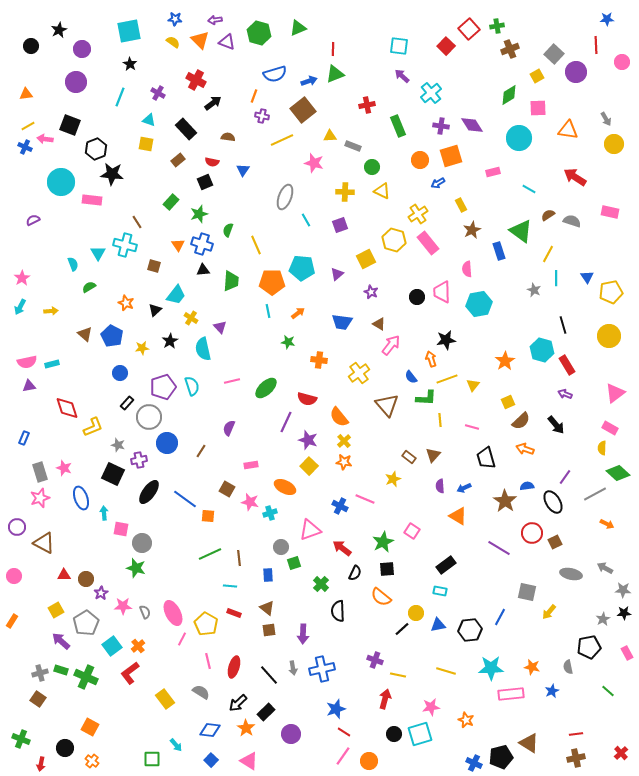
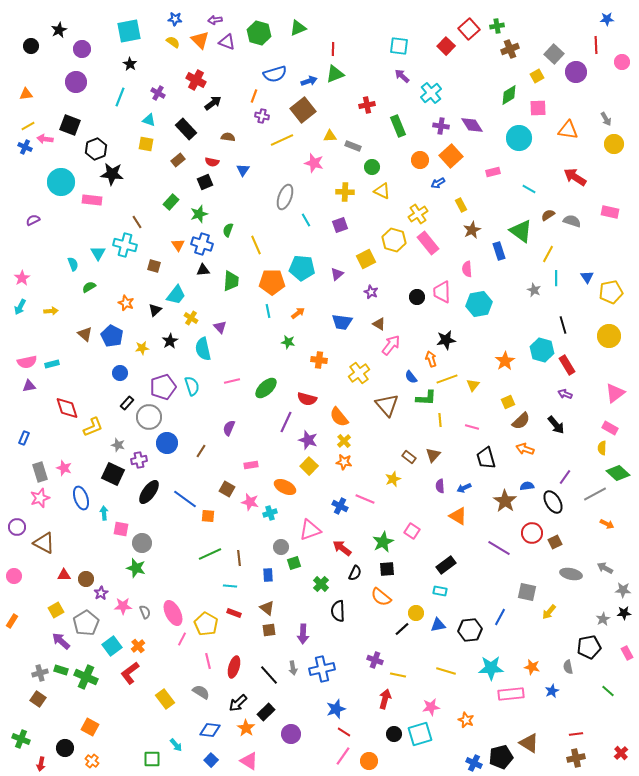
orange square at (451, 156): rotated 25 degrees counterclockwise
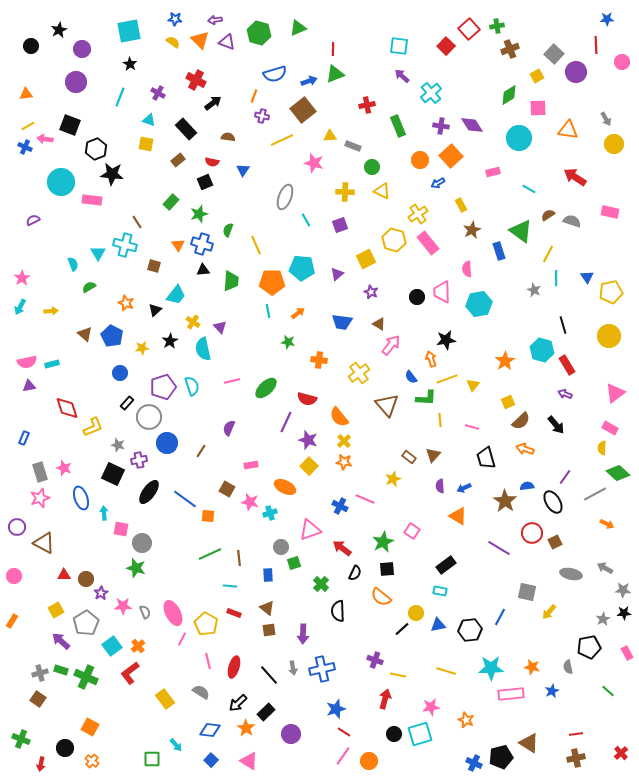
yellow cross at (191, 318): moved 2 px right, 4 px down
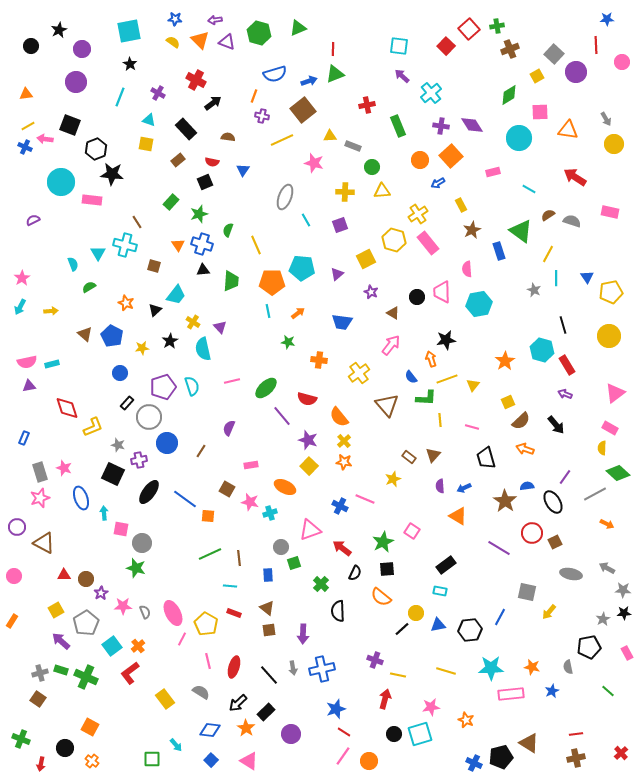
pink square at (538, 108): moved 2 px right, 4 px down
yellow triangle at (382, 191): rotated 30 degrees counterclockwise
brown triangle at (379, 324): moved 14 px right, 11 px up
purple line at (286, 422): moved 4 px left, 6 px up; rotated 65 degrees counterclockwise
gray arrow at (605, 568): moved 2 px right
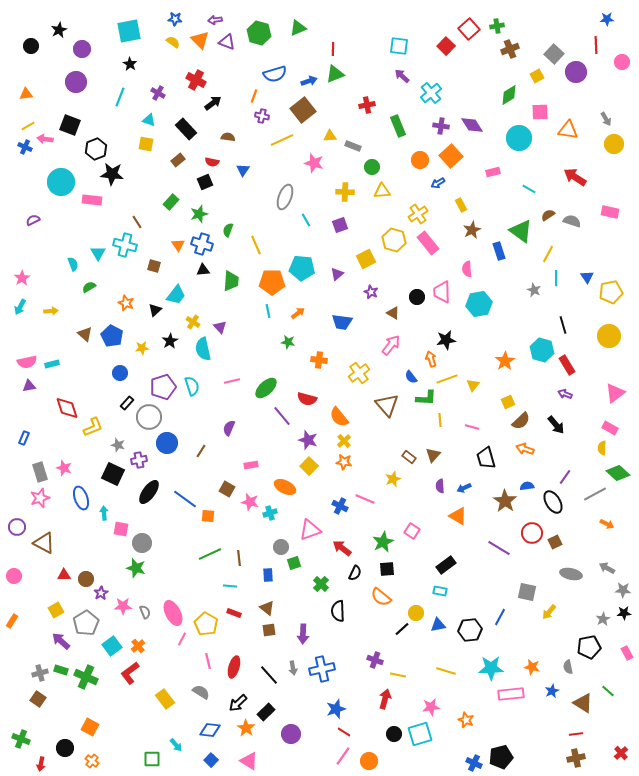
brown triangle at (529, 743): moved 54 px right, 40 px up
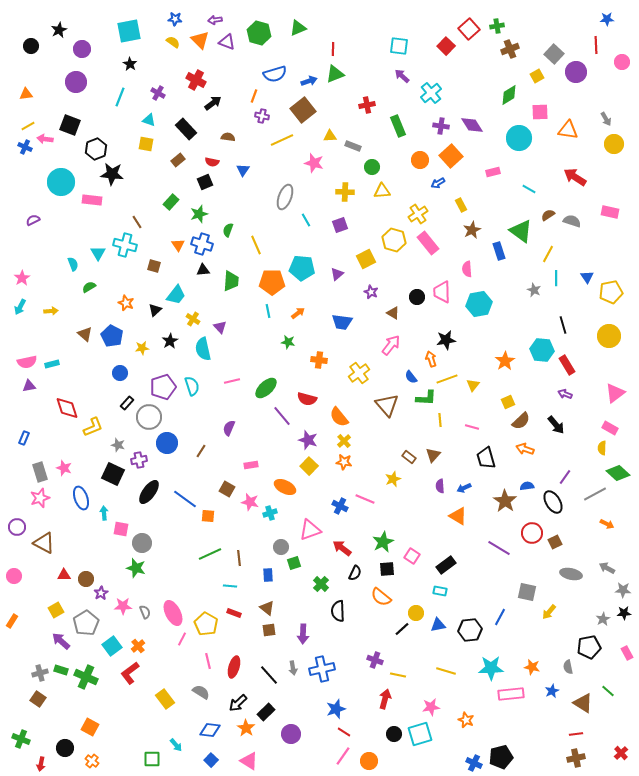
yellow cross at (193, 322): moved 3 px up
cyan hexagon at (542, 350): rotated 10 degrees counterclockwise
pink square at (412, 531): moved 25 px down
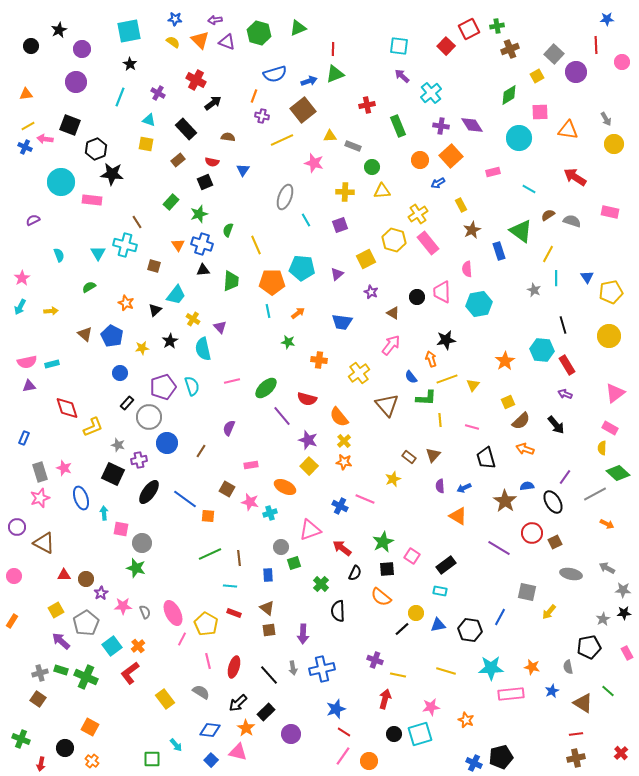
red square at (469, 29): rotated 15 degrees clockwise
cyan semicircle at (73, 264): moved 14 px left, 9 px up
black hexagon at (470, 630): rotated 15 degrees clockwise
pink triangle at (249, 761): moved 11 px left, 9 px up; rotated 18 degrees counterclockwise
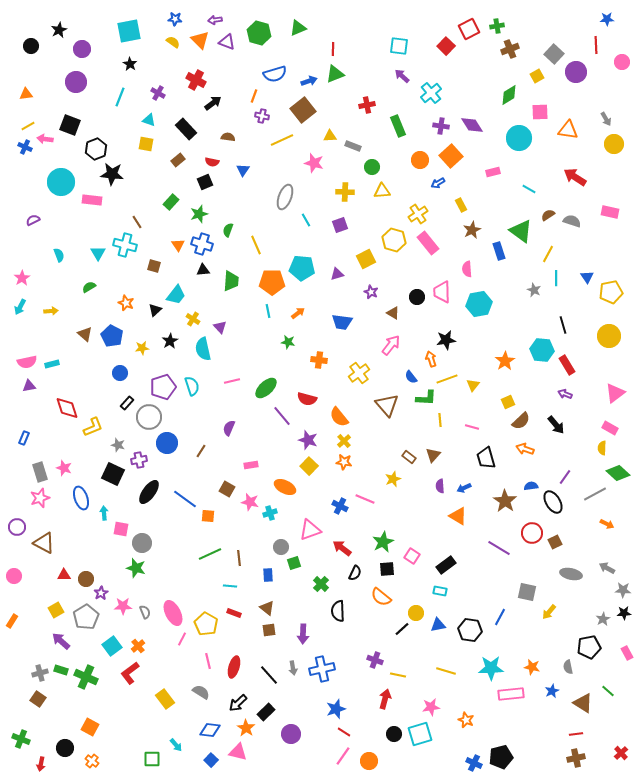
purple triangle at (337, 274): rotated 24 degrees clockwise
blue semicircle at (527, 486): moved 4 px right
gray pentagon at (86, 623): moved 6 px up
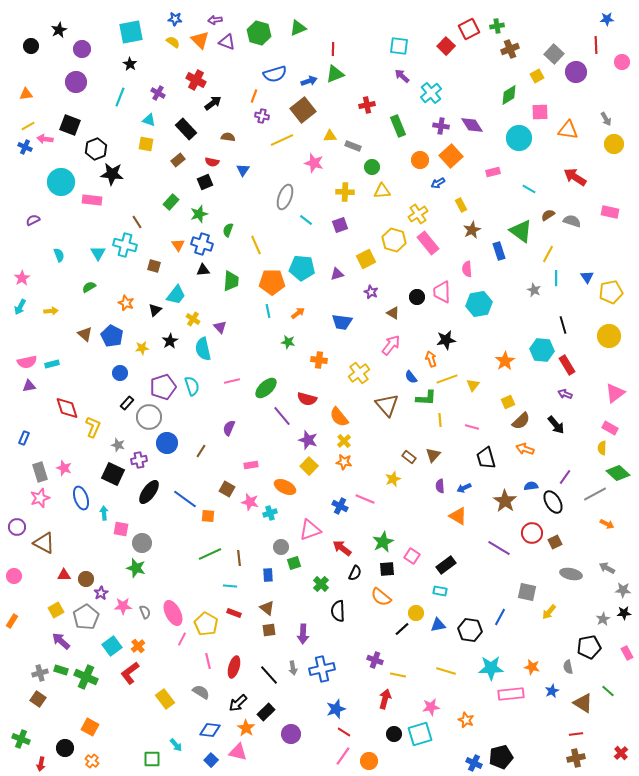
cyan square at (129, 31): moved 2 px right, 1 px down
cyan line at (306, 220): rotated 24 degrees counterclockwise
yellow L-shape at (93, 427): rotated 45 degrees counterclockwise
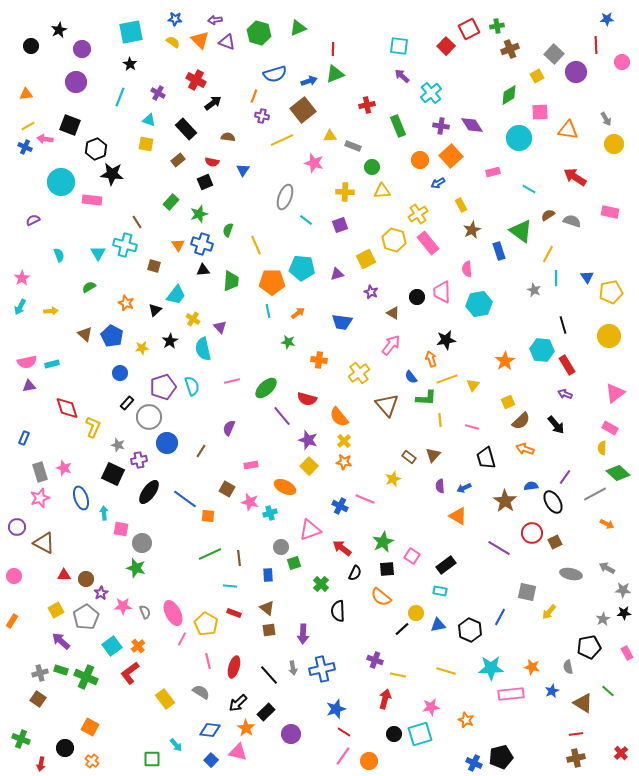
black hexagon at (470, 630): rotated 15 degrees clockwise
